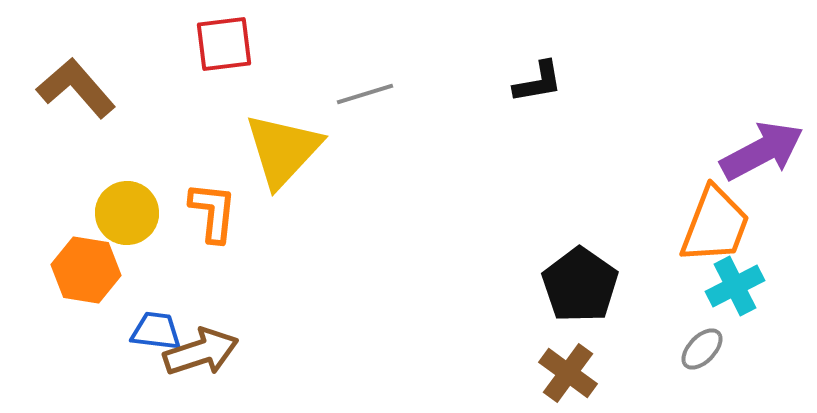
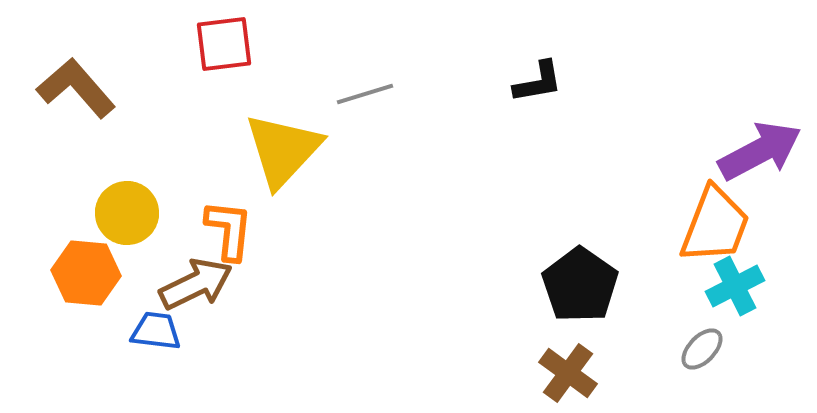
purple arrow: moved 2 px left
orange L-shape: moved 16 px right, 18 px down
orange hexagon: moved 3 px down; rotated 4 degrees counterclockwise
brown arrow: moved 5 px left, 68 px up; rotated 8 degrees counterclockwise
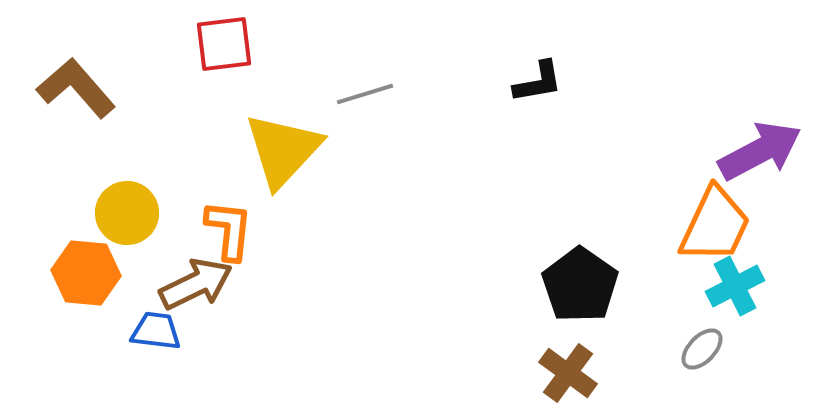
orange trapezoid: rotated 4 degrees clockwise
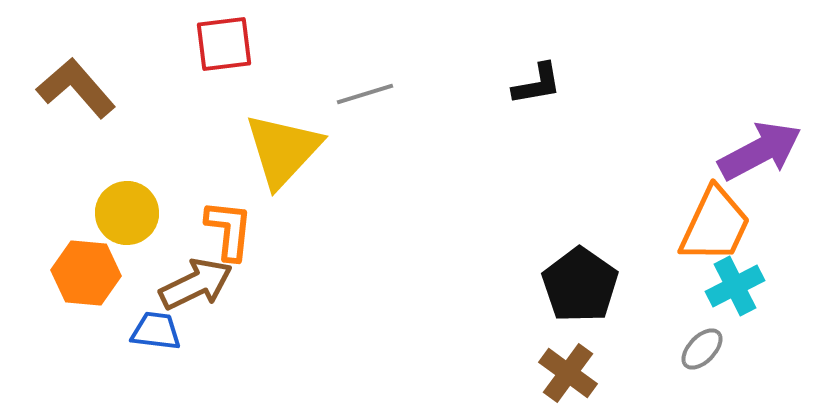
black L-shape: moved 1 px left, 2 px down
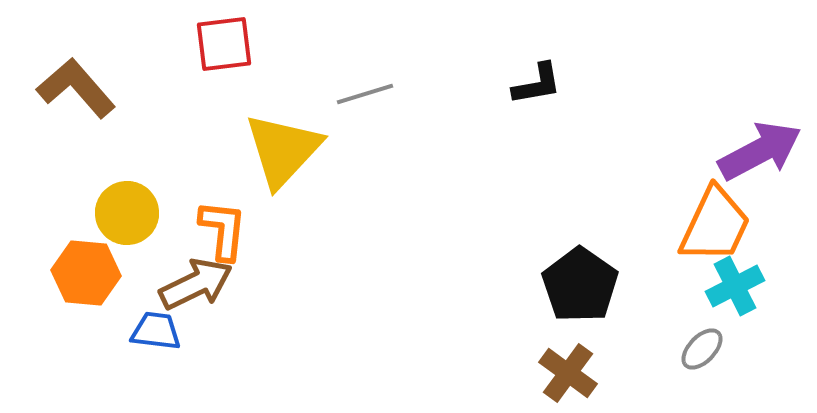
orange L-shape: moved 6 px left
